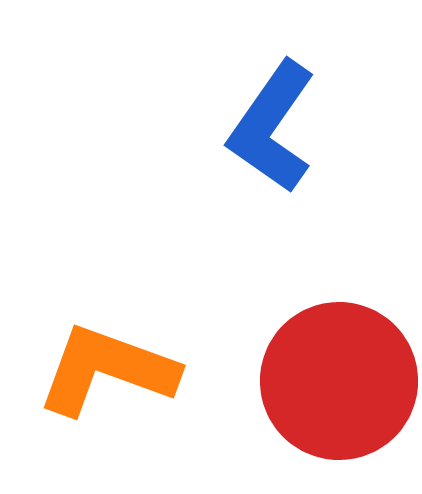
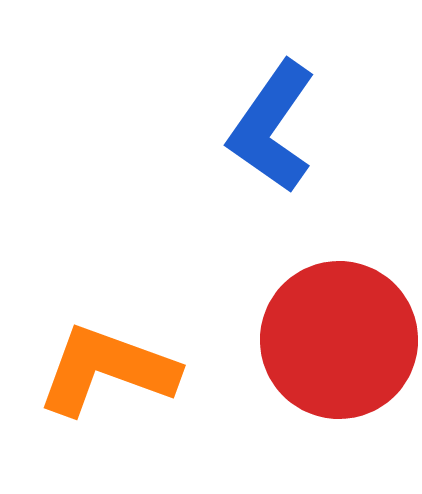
red circle: moved 41 px up
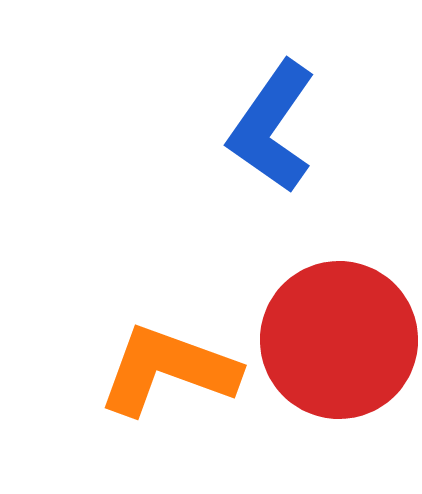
orange L-shape: moved 61 px right
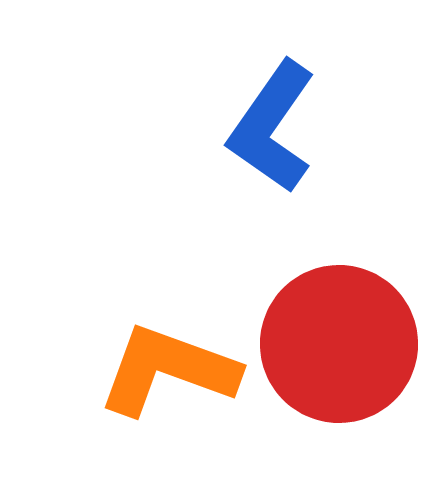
red circle: moved 4 px down
